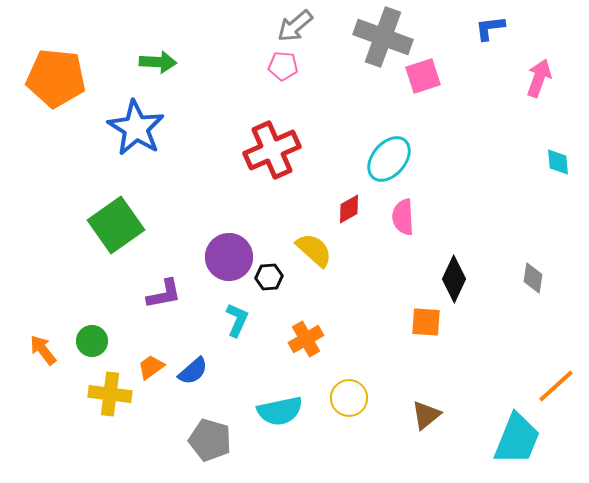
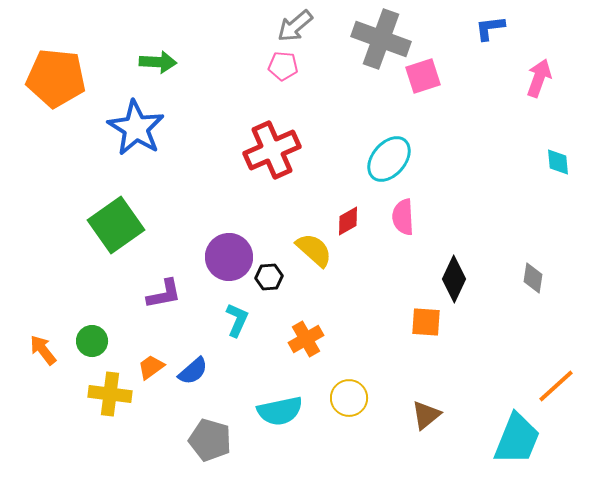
gray cross: moved 2 px left, 2 px down
red diamond: moved 1 px left, 12 px down
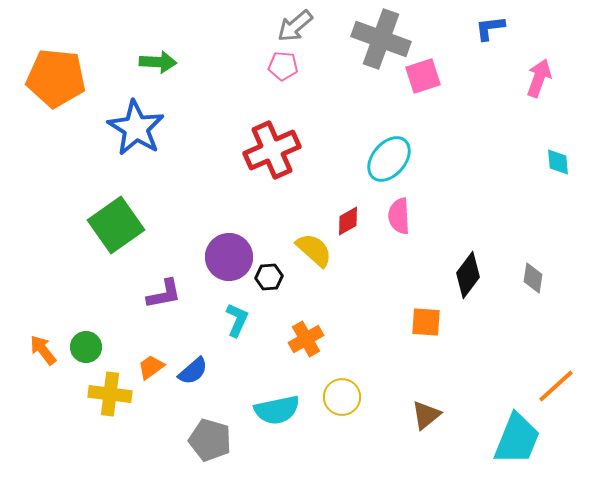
pink semicircle: moved 4 px left, 1 px up
black diamond: moved 14 px right, 4 px up; rotated 12 degrees clockwise
green circle: moved 6 px left, 6 px down
yellow circle: moved 7 px left, 1 px up
cyan semicircle: moved 3 px left, 1 px up
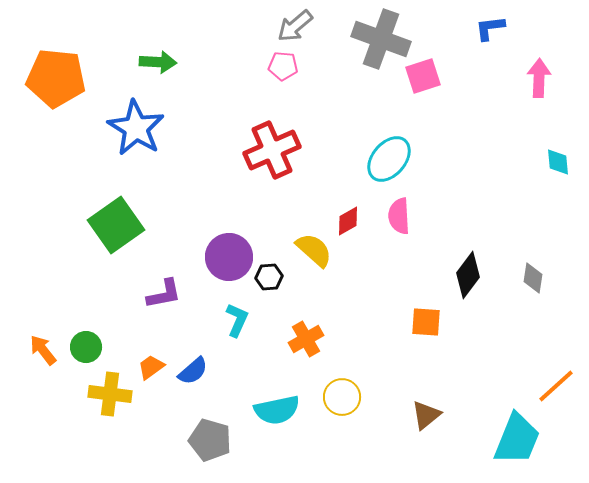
pink arrow: rotated 18 degrees counterclockwise
